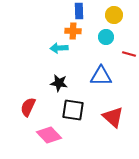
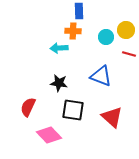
yellow circle: moved 12 px right, 15 px down
blue triangle: rotated 20 degrees clockwise
red triangle: moved 1 px left
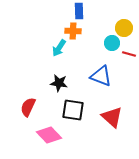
yellow circle: moved 2 px left, 2 px up
cyan circle: moved 6 px right, 6 px down
cyan arrow: rotated 54 degrees counterclockwise
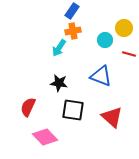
blue rectangle: moved 7 px left; rotated 35 degrees clockwise
orange cross: rotated 14 degrees counterclockwise
cyan circle: moved 7 px left, 3 px up
pink diamond: moved 4 px left, 2 px down
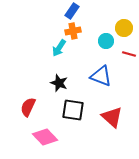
cyan circle: moved 1 px right, 1 px down
black star: rotated 12 degrees clockwise
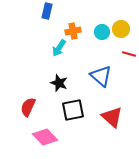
blue rectangle: moved 25 px left; rotated 21 degrees counterclockwise
yellow circle: moved 3 px left, 1 px down
cyan circle: moved 4 px left, 9 px up
blue triangle: rotated 20 degrees clockwise
black square: rotated 20 degrees counterclockwise
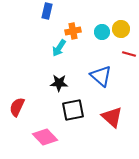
black star: rotated 18 degrees counterclockwise
red semicircle: moved 11 px left
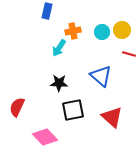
yellow circle: moved 1 px right, 1 px down
